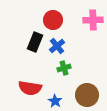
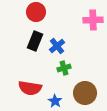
red circle: moved 17 px left, 8 px up
black rectangle: moved 1 px up
brown circle: moved 2 px left, 2 px up
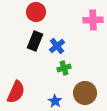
red semicircle: moved 14 px left, 4 px down; rotated 75 degrees counterclockwise
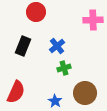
black rectangle: moved 12 px left, 5 px down
